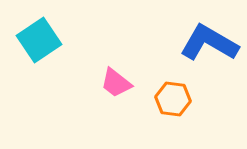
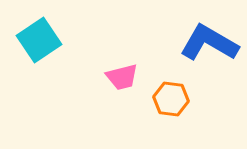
pink trapezoid: moved 6 px right, 6 px up; rotated 52 degrees counterclockwise
orange hexagon: moved 2 px left
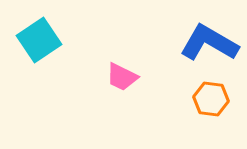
pink trapezoid: rotated 40 degrees clockwise
orange hexagon: moved 40 px right
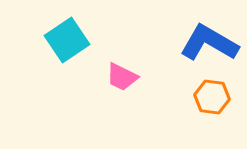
cyan square: moved 28 px right
orange hexagon: moved 1 px right, 2 px up
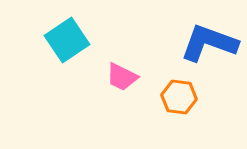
blue L-shape: rotated 10 degrees counterclockwise
orange hexagon: moved 33 px left
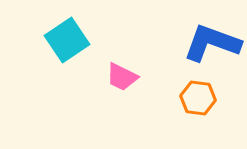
blue L-shape: moved 3 px right
orange hexagon: moved 19 px right, 1 px down
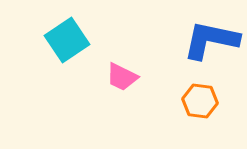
blue L-shape: moved 1 px left, 3 px up; rotated 8 degrees counterclockwise
orange hexagon: moved 2 px right, 3 px down
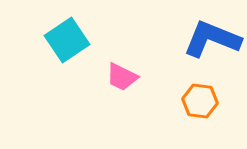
blue L-shape: moved 1 px right, 1 px up; rotated 10 degrees clockwise
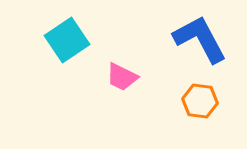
blue L-shape: moved 12 px left; rotated 40 degrees clockwise
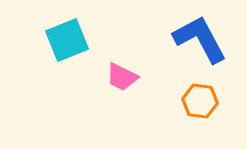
cyan square: rotated 12 degrees clockwise
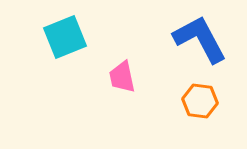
cyan square: moved 2 px left, 3 px up
pink trapezoid: rotated 52 degrees clockwise
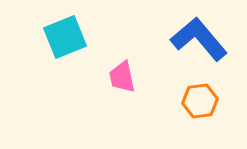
blue L-shape: moved 1 px left; rotated 12 degrees counterclockwise
orange hexagon: rotated 16 degrees counterclockwise
